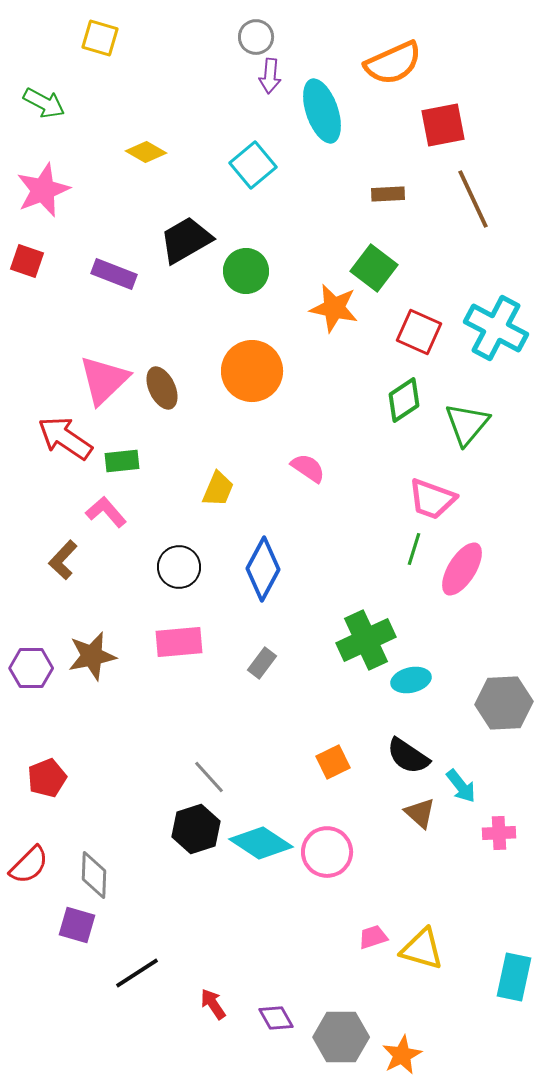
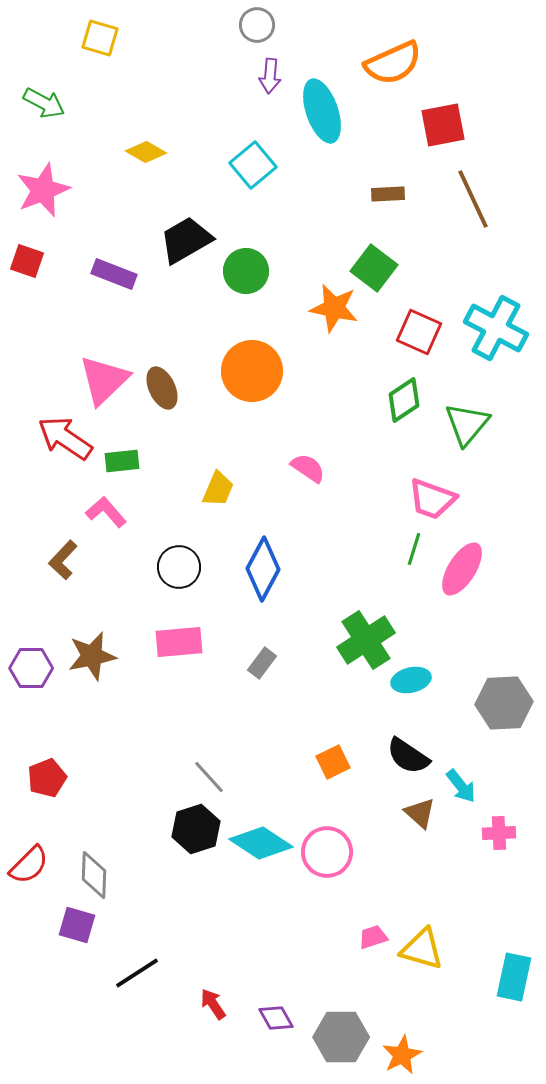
gray circle at (256, 37): moved 1 px right, 12 px up
green cross at (366, 640): rotated 8 degrees counterclockwise
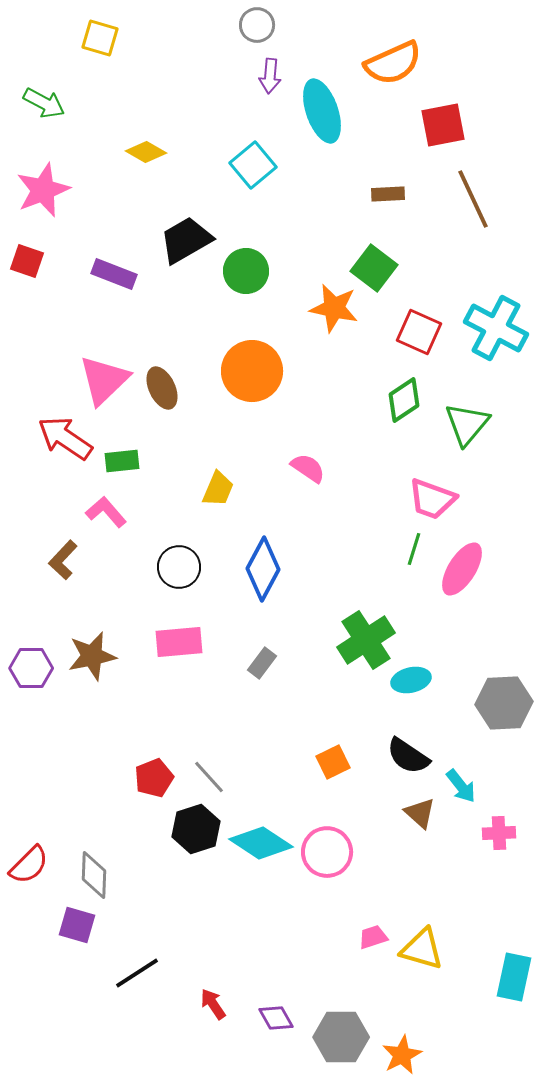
red pentagon at (47, 778): moved 107 px right
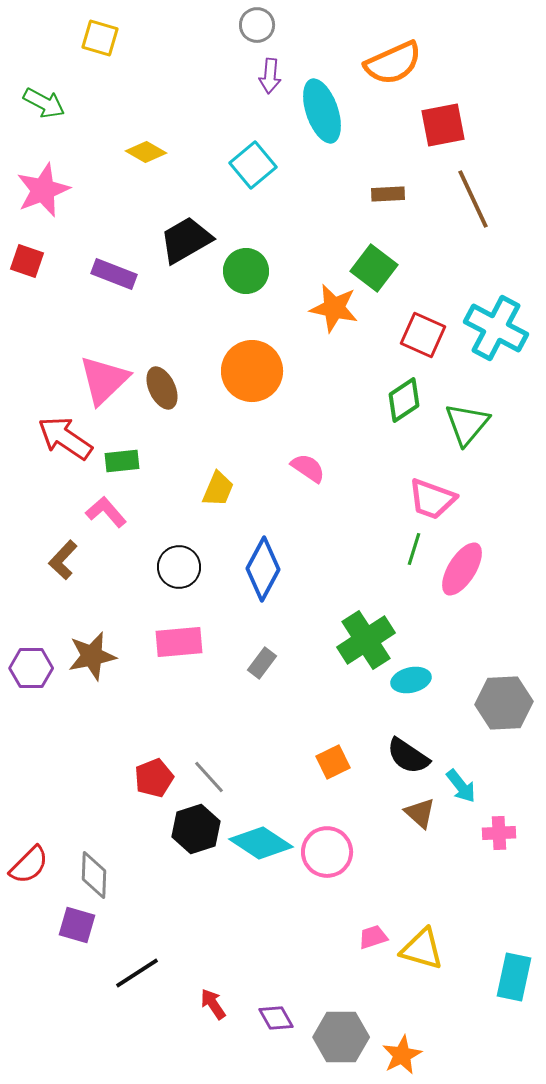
red square at (419, 332): moved 4 px right, 3 px down
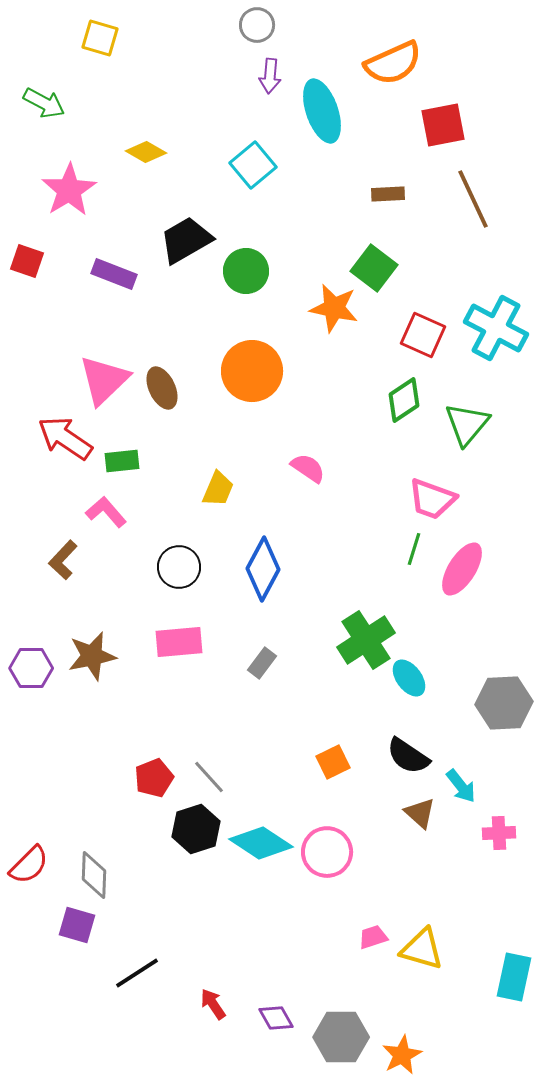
pink star at (43, 190): moved 26 px right; rotated 10 degrees counterclockwise
cyan ellipse at (411, 680): moved 2 px left, 2 px up; rotated 66 degrees clockwise
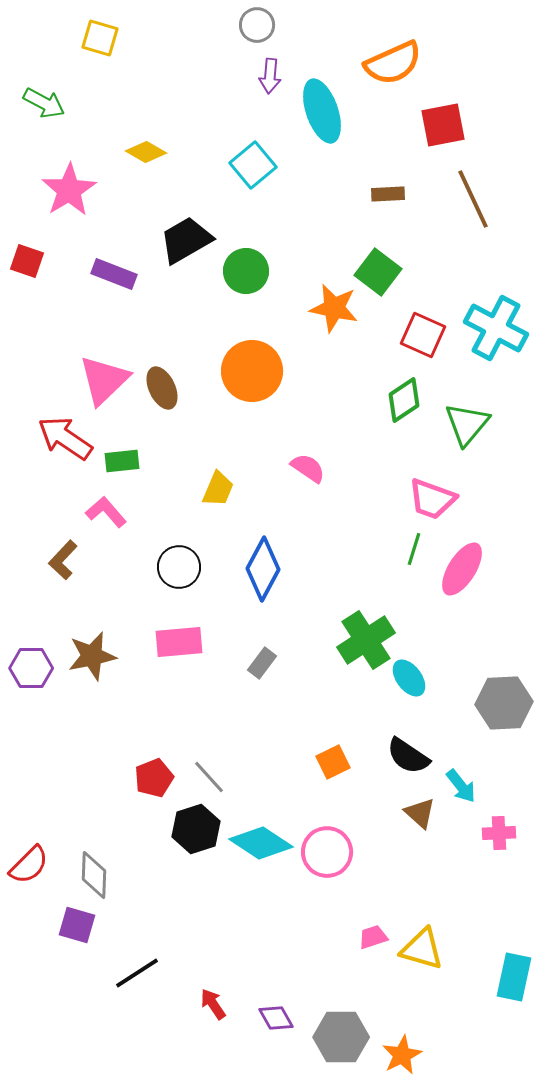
green square at (374, 268): moved 4 px right, 4 px down
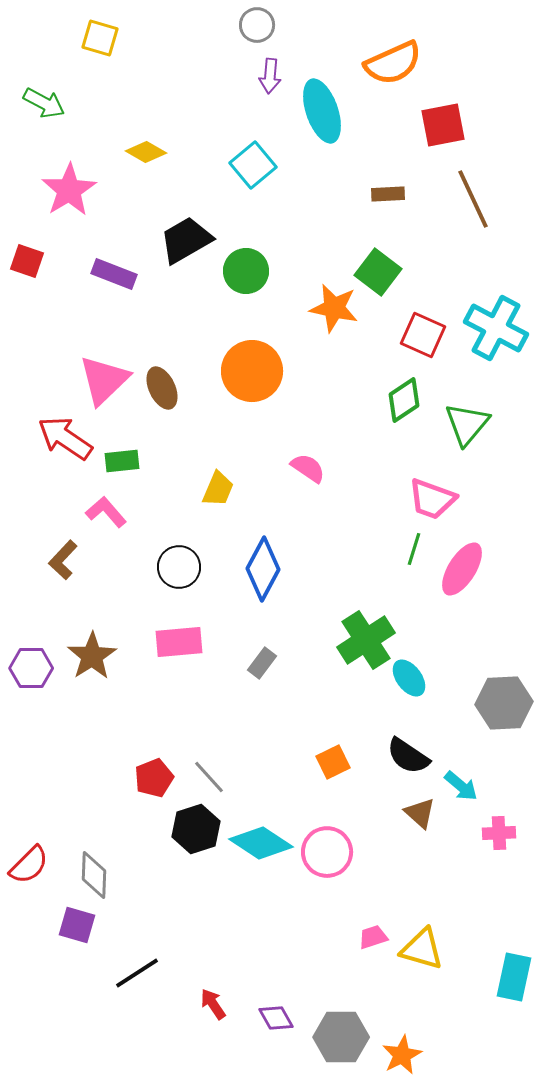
brown star at (92, 656): rotated 21 degrees counterclockwise
cyan arrow at (461, 786): rotated 12 degrees counterclockwise
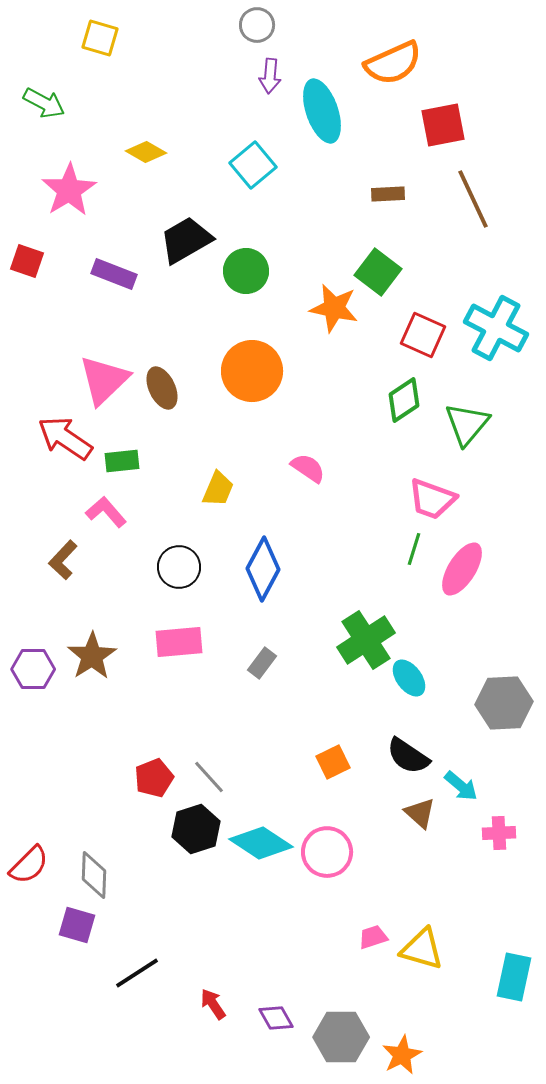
purple hexagon at (31, 668): moved 2 px right, 1 px down
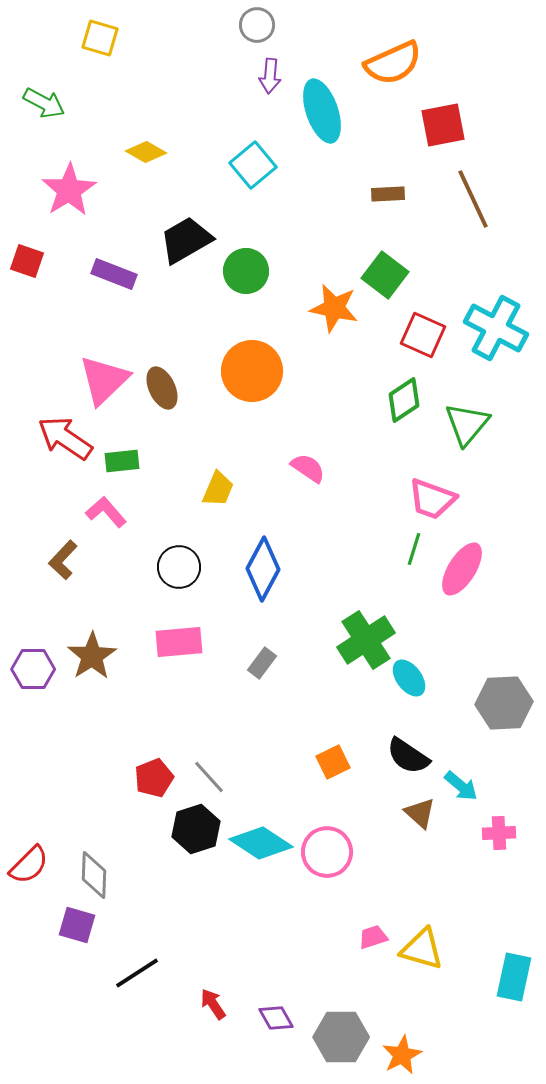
green square at (378, 272): moved 7 px right, 3 px down
